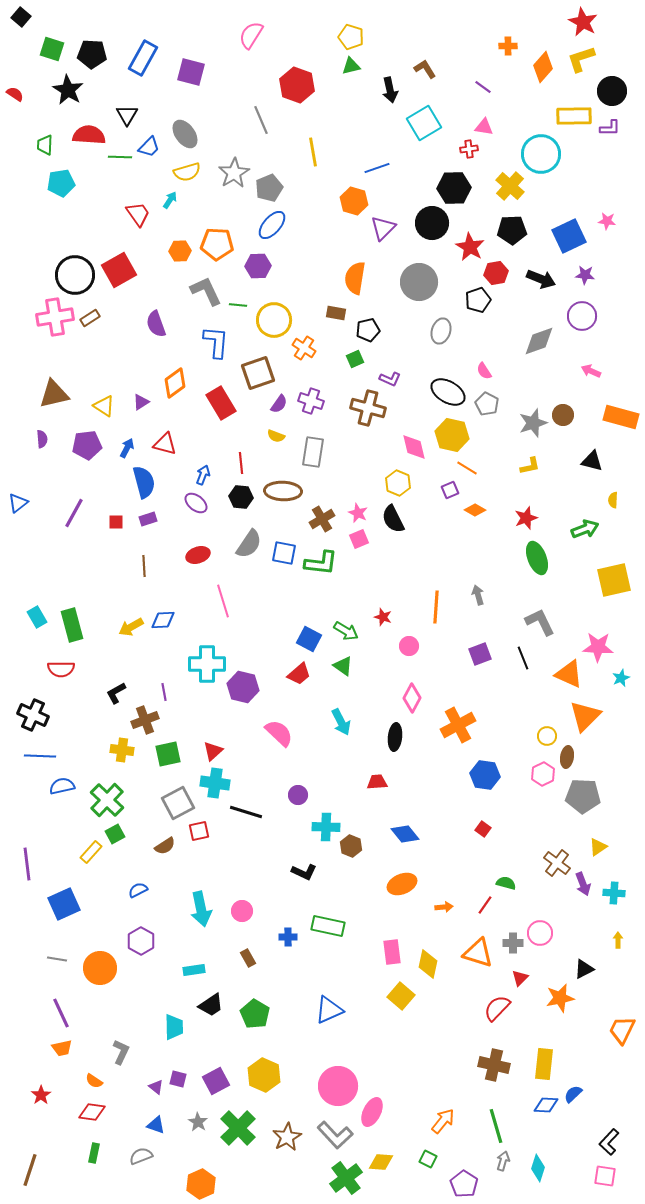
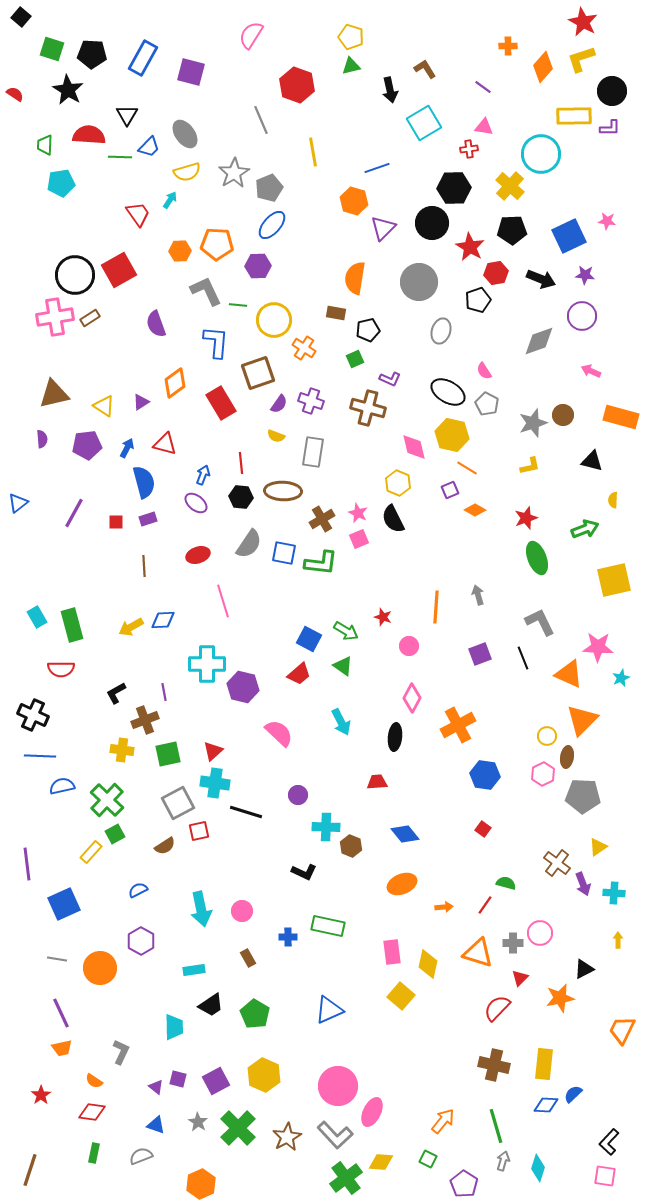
orange triangle at (585, 716): moved 3 px left, 4 px down
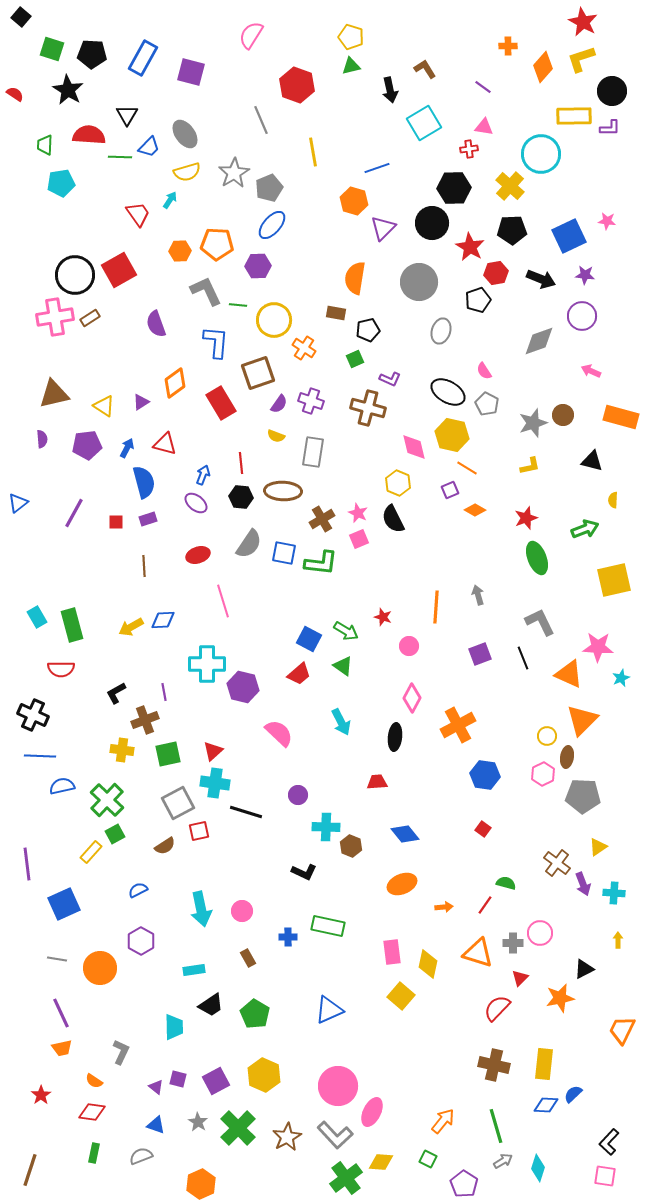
gray arrow at (503, 1161): rotated 42 degrees clockwise
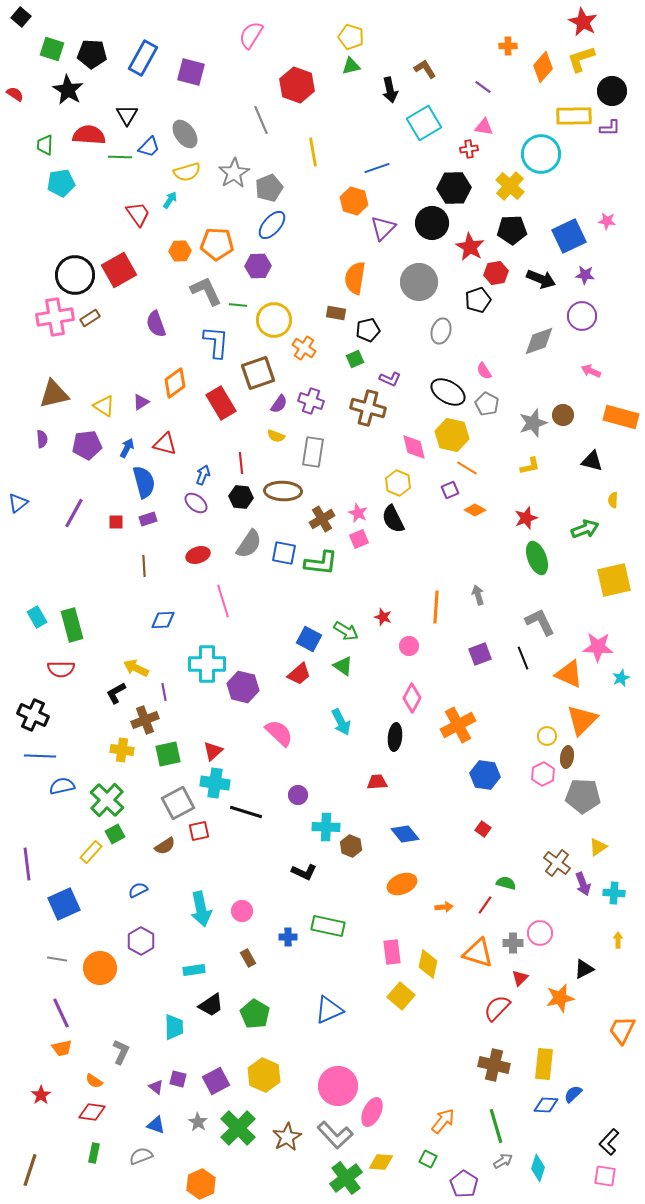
yellow arrow at (131, 627): moved 5 px right, 41 px down; rotated 55 degrees clockwise
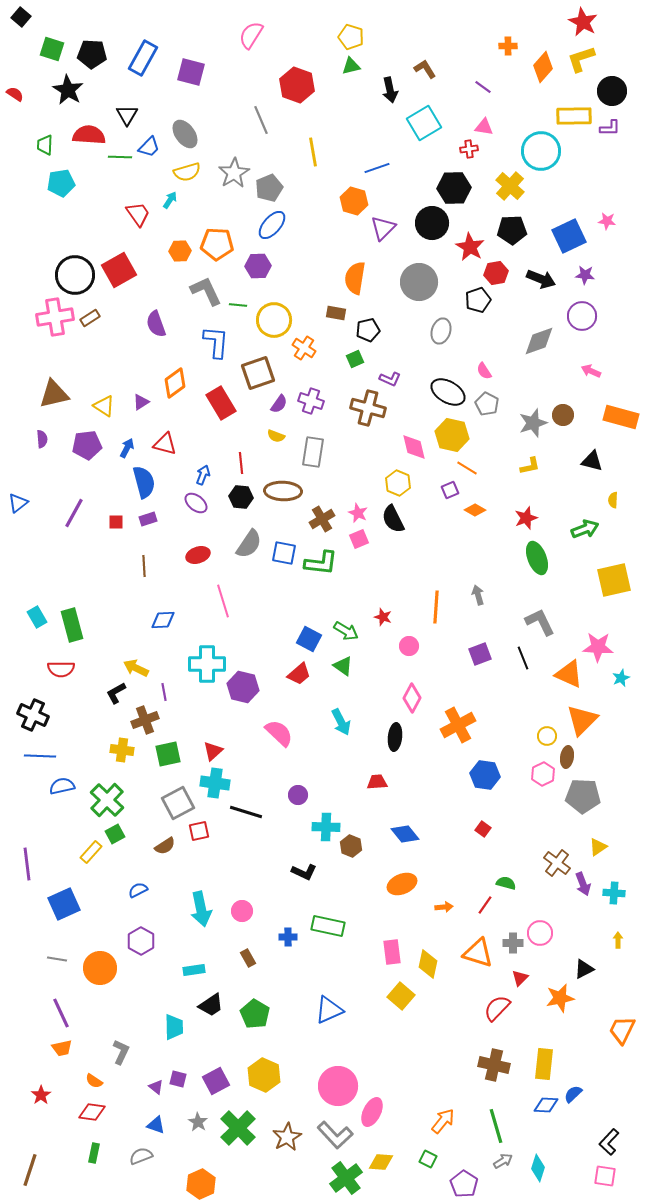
cyan circle at (541, 154): moved 3 px up
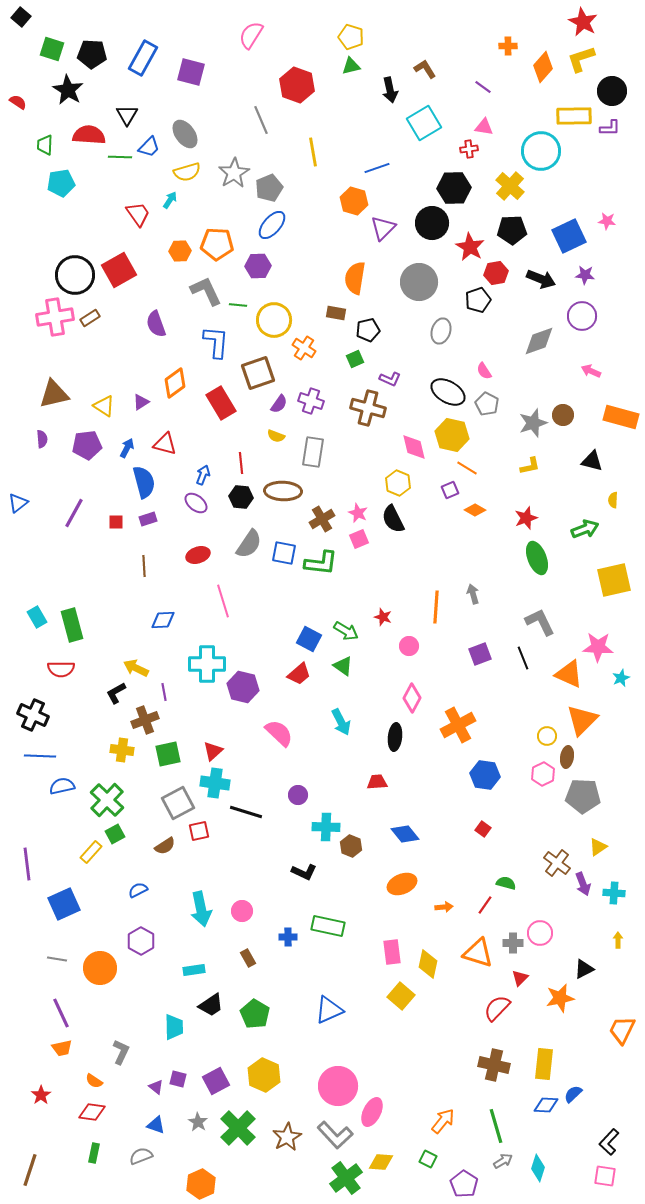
red semicircle at (15, 94): moved 3 px right, 8 px down
gray arrow at (478, 595): moved 5 px left, 1 px up
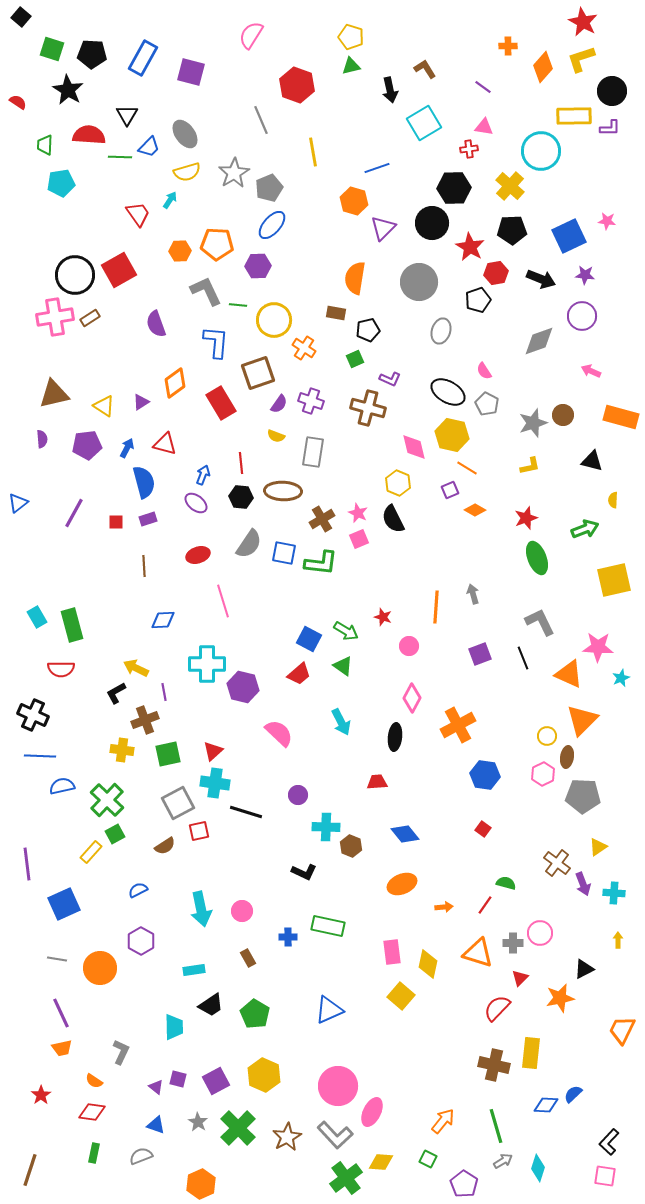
yellow rectangle at (544, 1064): moved 13 px left, 11 px up
